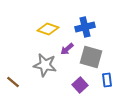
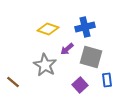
gray star: rotated 20 degrees clockwise
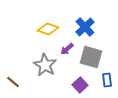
blue cross: rotated 30 degrees counterclockwise
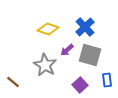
purple arrow: moved 1 px down
gray square: moved 1 px left, 2 px up
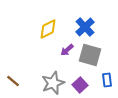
yellow diamond: rotated 45 degrees counterclockwise
gray star: moved 8 px right, 18 px down; rotated 20 degrees clockwise
brown line: moved 1 px up
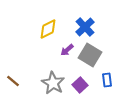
gray square: rotated 15 degrees clockwise
gray star: rotated 20 degrees counterclockwise
